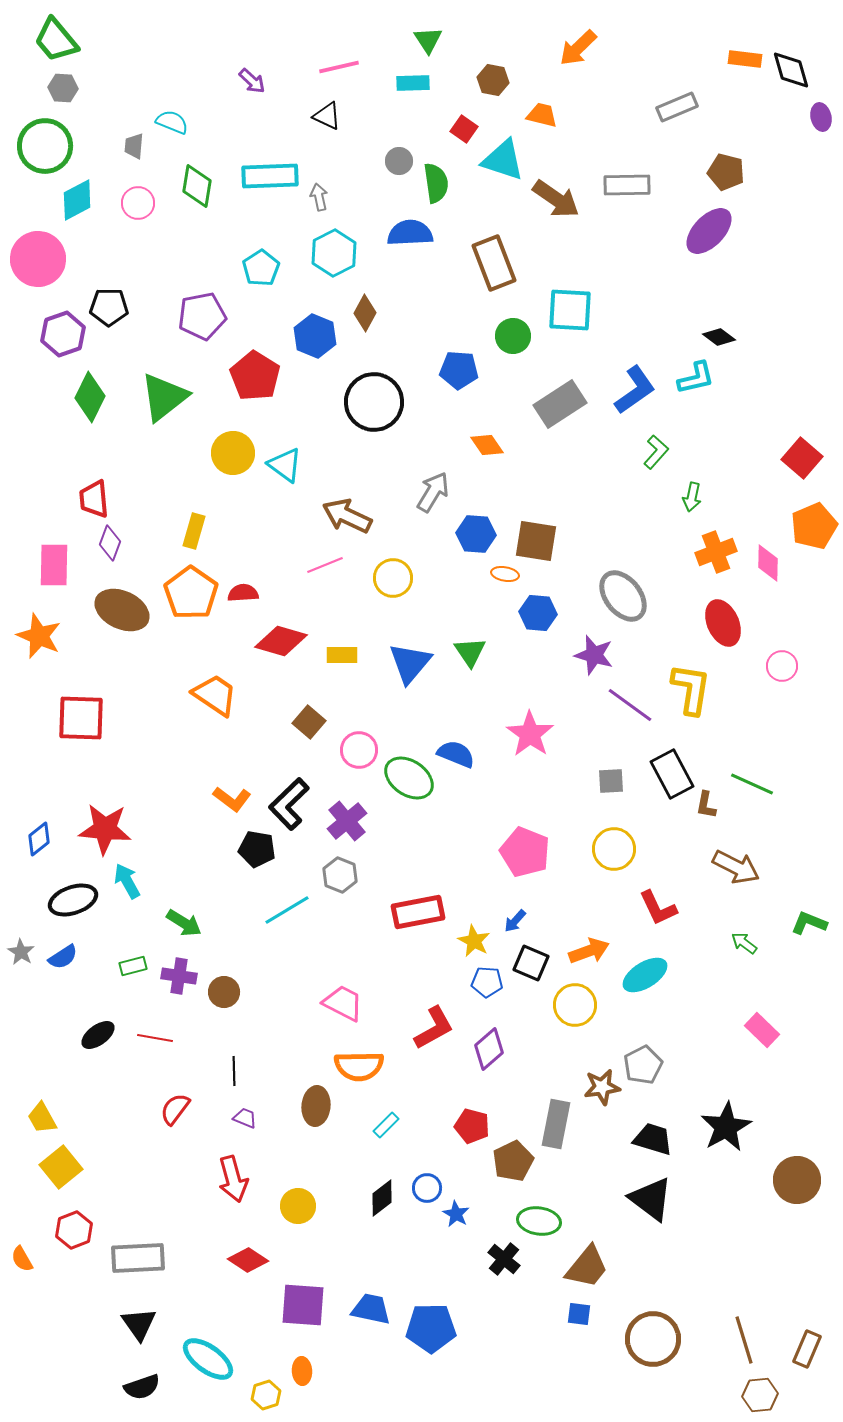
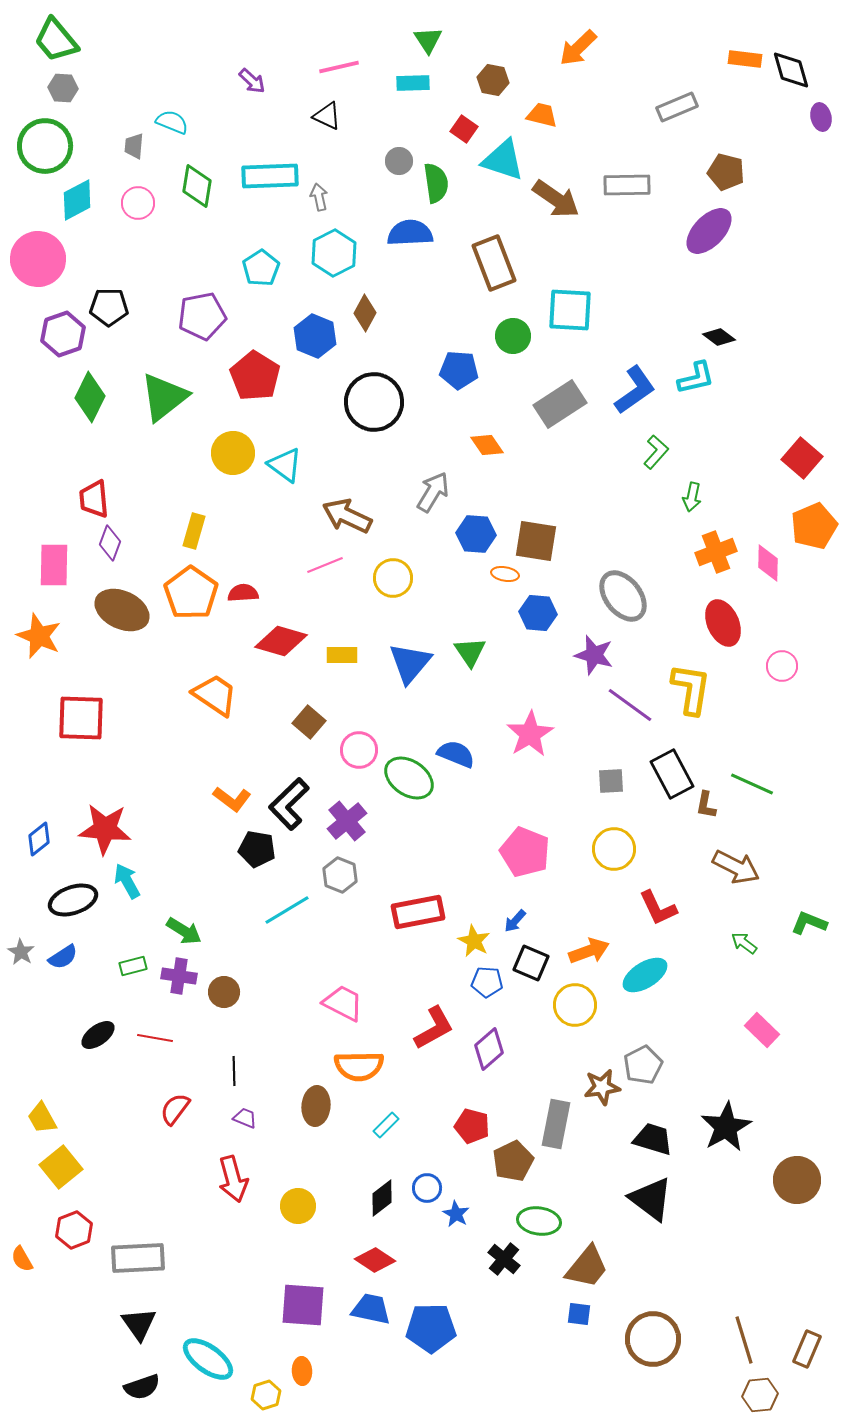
pink star at (530, 734): rotated 6 degrees clockwise
green arrow at (184, 923): moved 8 px down
red diamond at (248, 1260): moved 127 px right
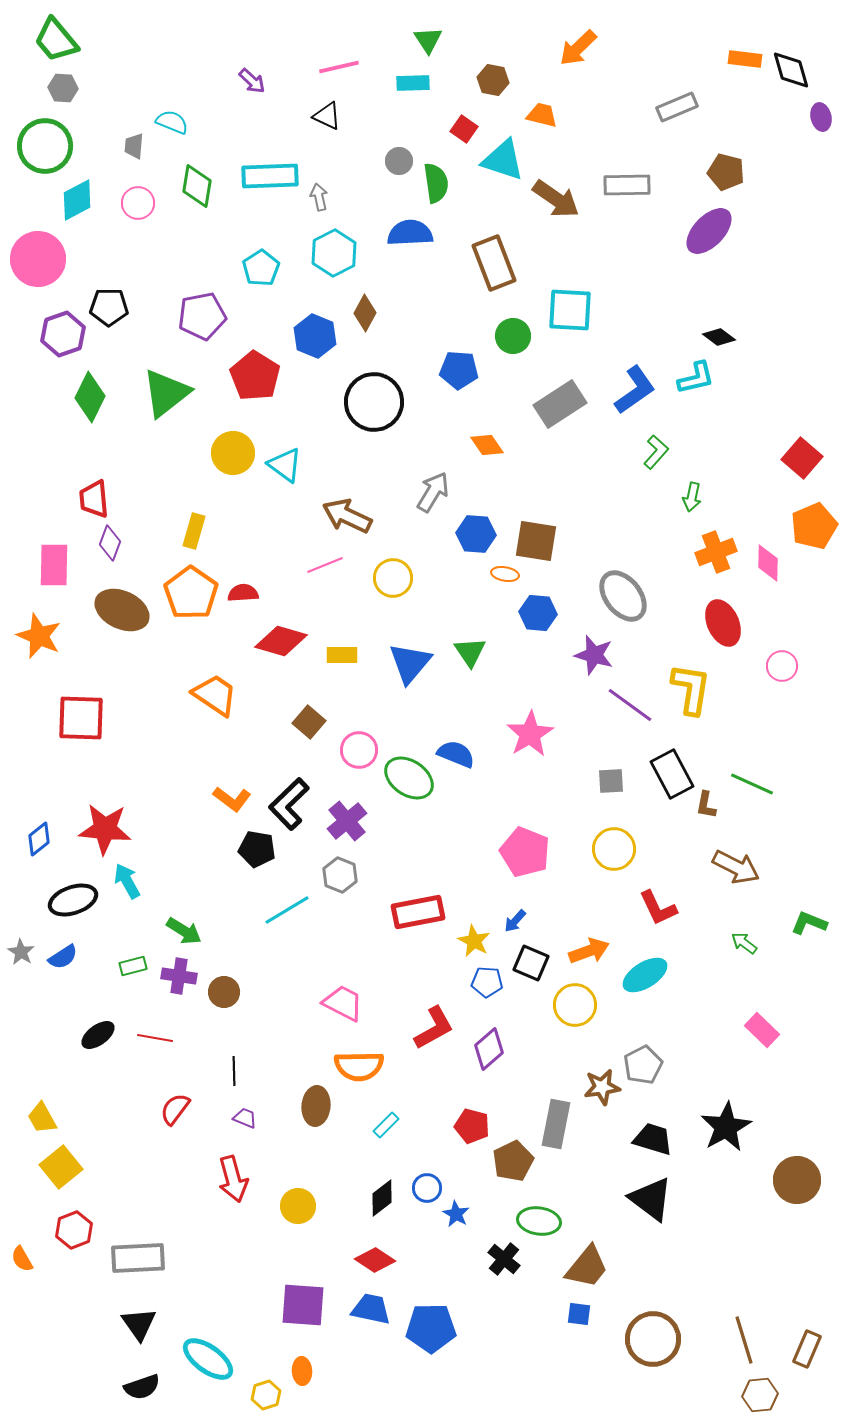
green triangle at (164, 397): moved 2 px right, 4 px up
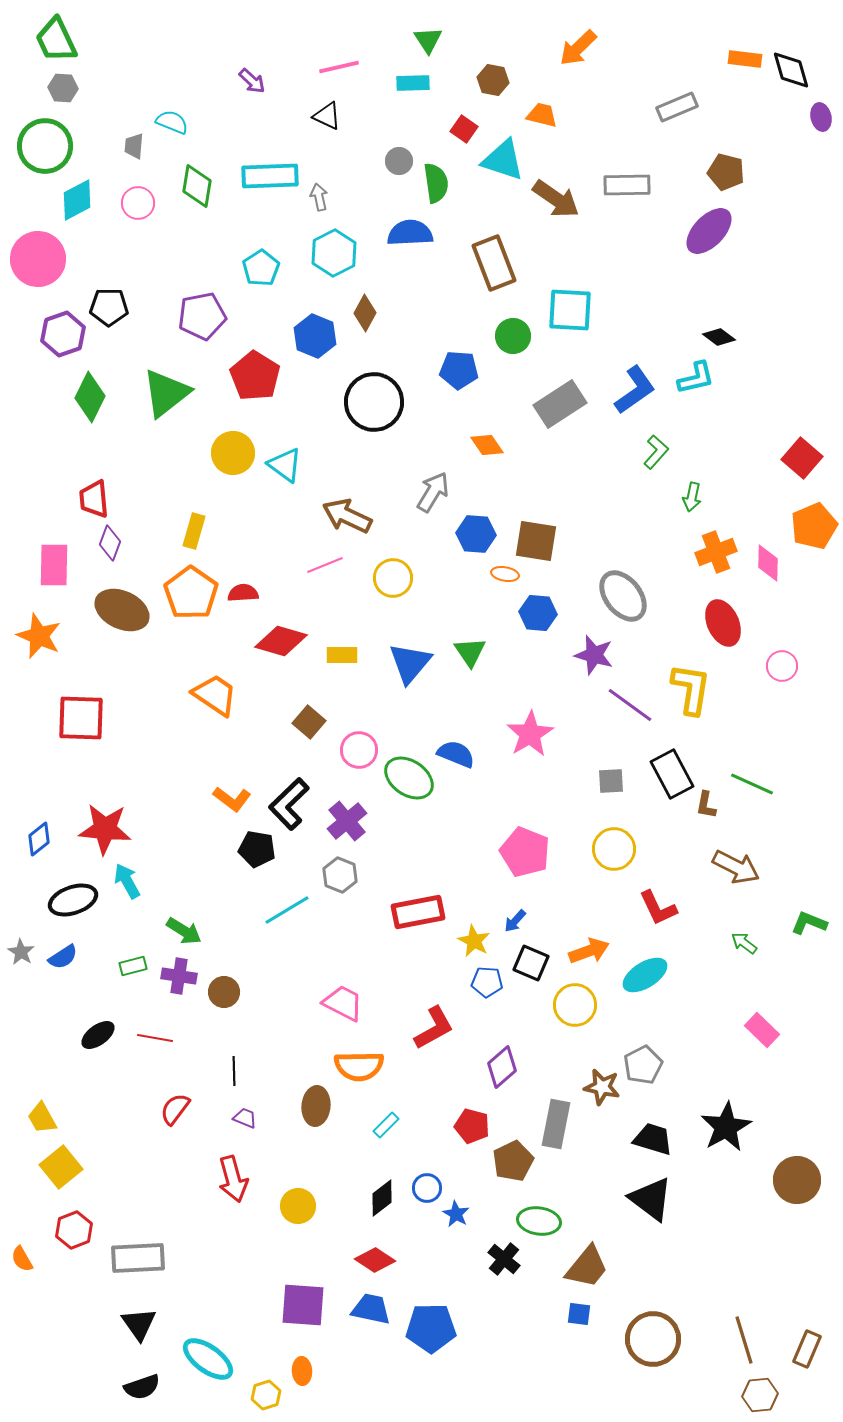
green trapezoid at (56, 40): rotated 15 degrees clockwise
purple diamond at (489, 1049): moved 13 px right, 18 px down
brown star at (602, 1087): rotated 21 degrees clockwise
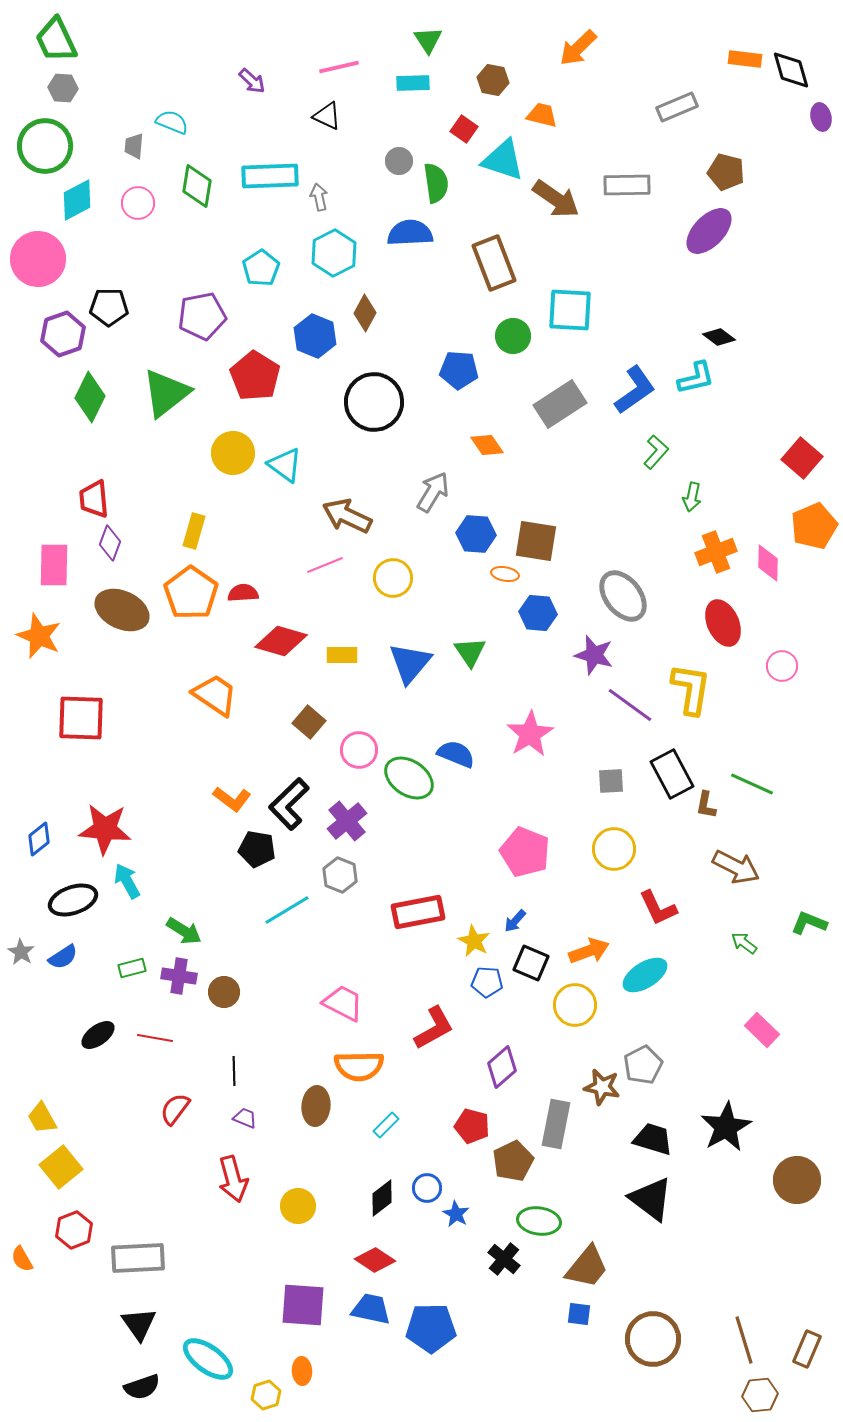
green rectangle at (133, 966): moved 1 px left, 2 px down
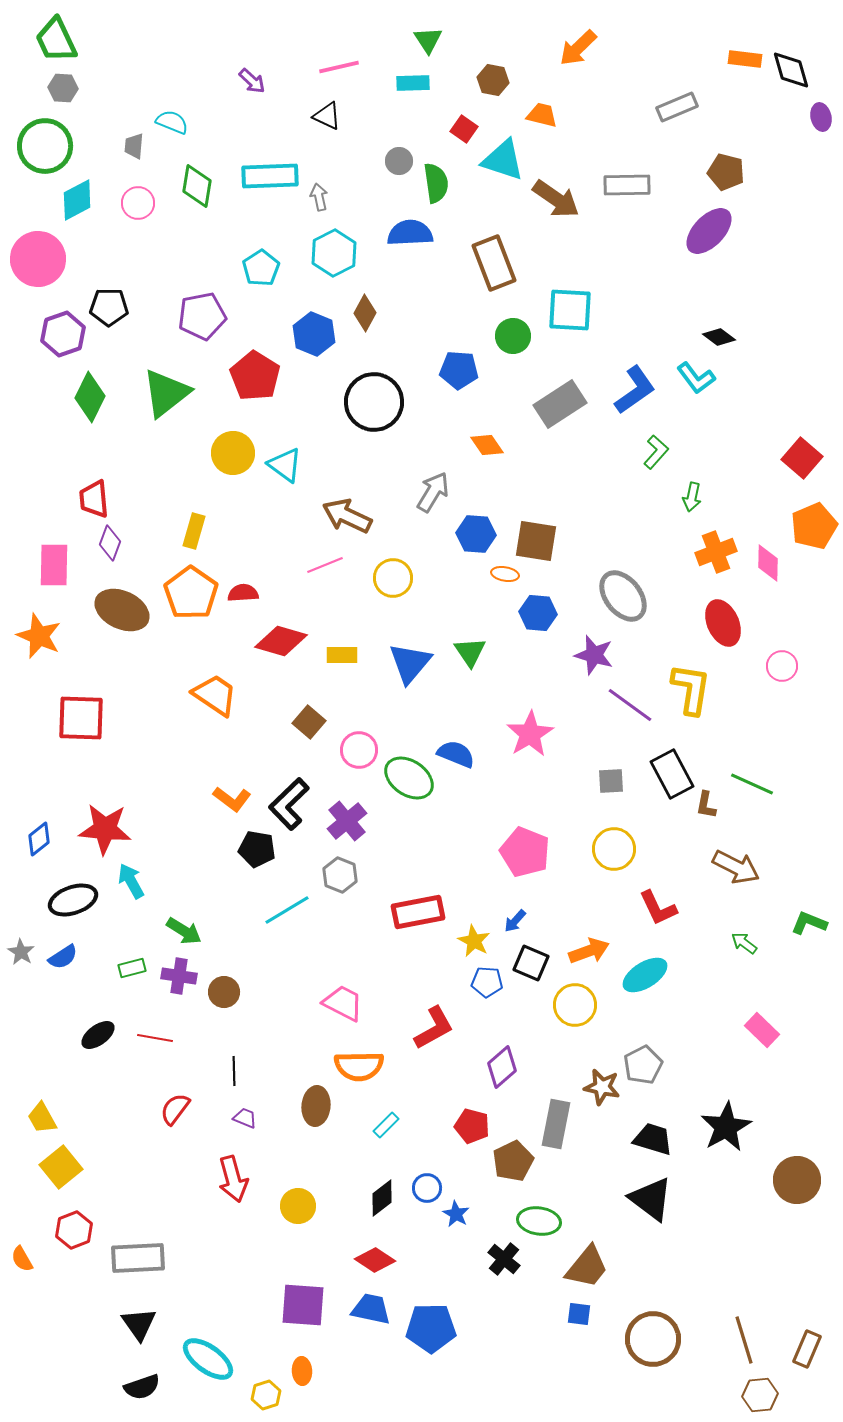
blue hexagon at (315, 336): moved 1 px left, 2 px up
cyan L-shape at (696, 378): rotated 66 degrees clockwise
cyan arrow at (127, 881): moved 4 px right
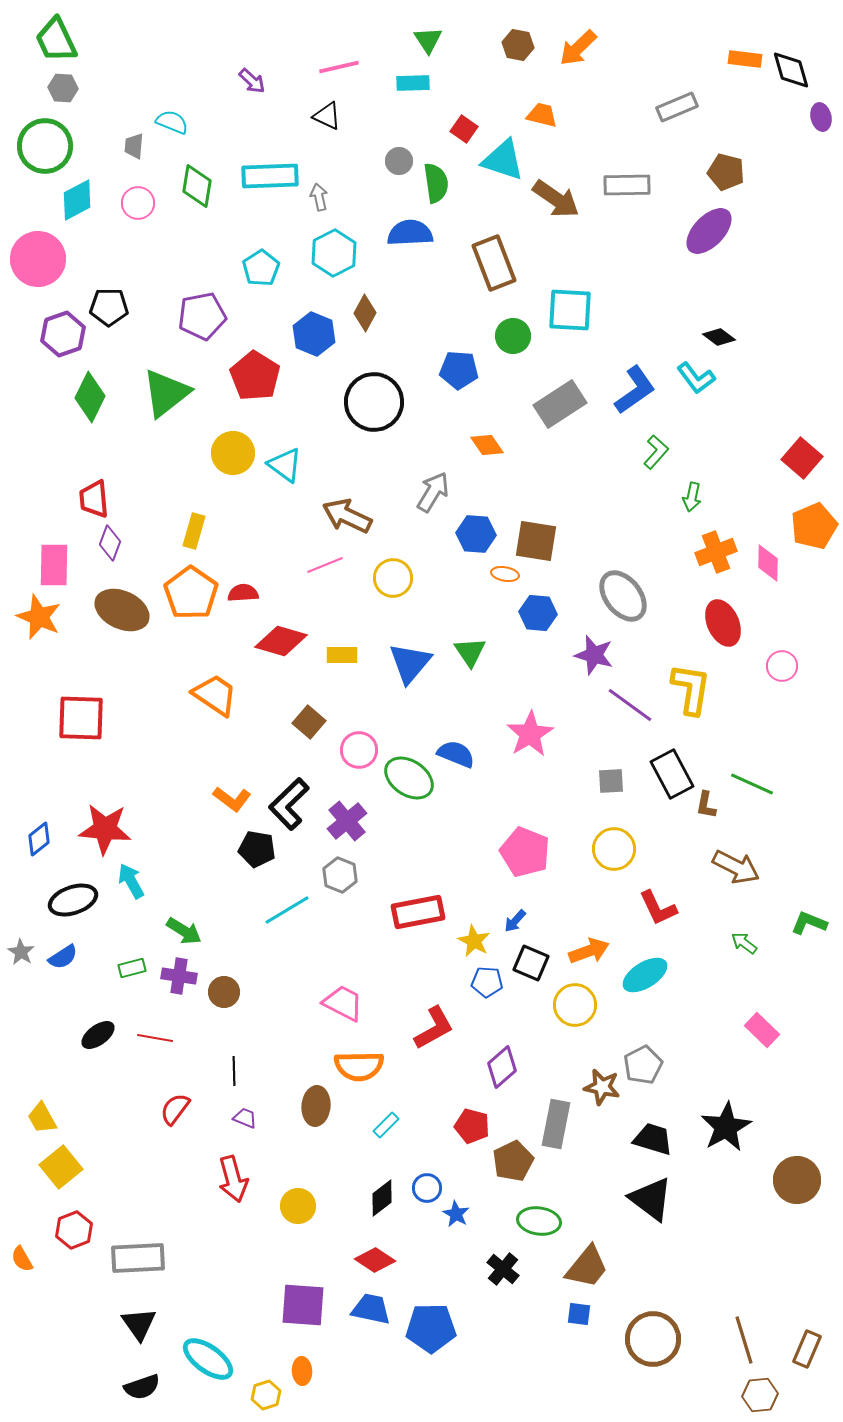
brown hexagon at (493, 80): moved 25 px right, 35 px up
orange star at (39, 636): moved 19 px up
black cross at (504, 1259): moved 1 px left, 10 px down
